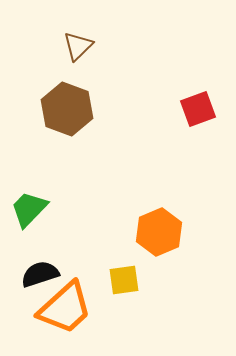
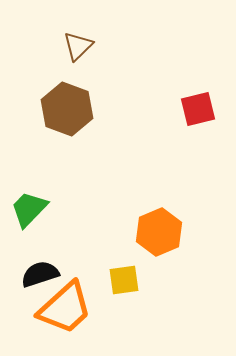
red square: rotated 6 degrees clockwise
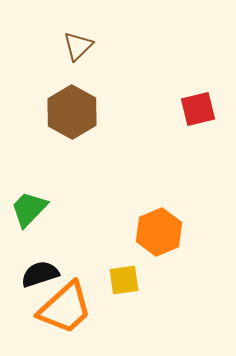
brown hexagon: moved 5 px right, 3 px down; rotated 9 degrees clockwise
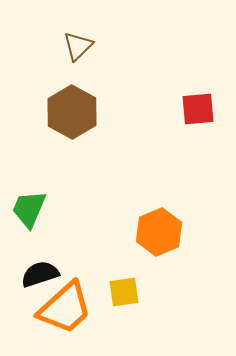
red square: rotated 9 degrees clockwise
green trapezoid: rotated 21 degrees counterclockwise
yellow square: moved 12 px down
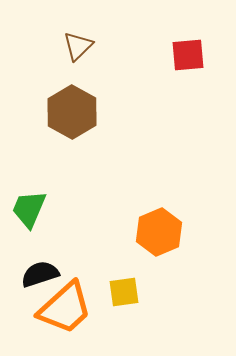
red square: moved 10 px left, 54 px up
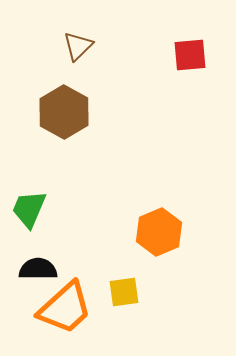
red square: moved 2 px right
brown hexagon: moved 8 px left
black semicircle: moved 2 px left, 5 px up; rotated 18 degrees clockwise
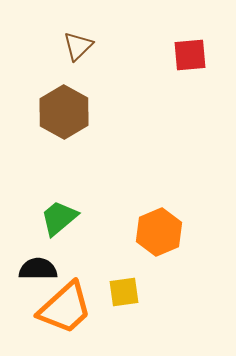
green trapezoid: moved 30 px right, 9 px down; rotated 27 degrees clockwise
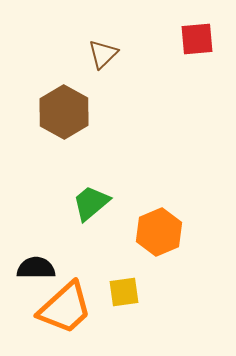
brown triangle: moved 25 px right, 8 px down
red square: moved 7 px right, 16 px up
green trapezoid: moved 32 px right, 15 px up
black semicircle: moved 2 px left, 1 px up
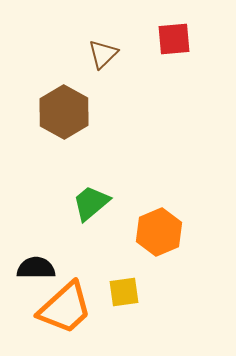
red square: moved 23 px left
